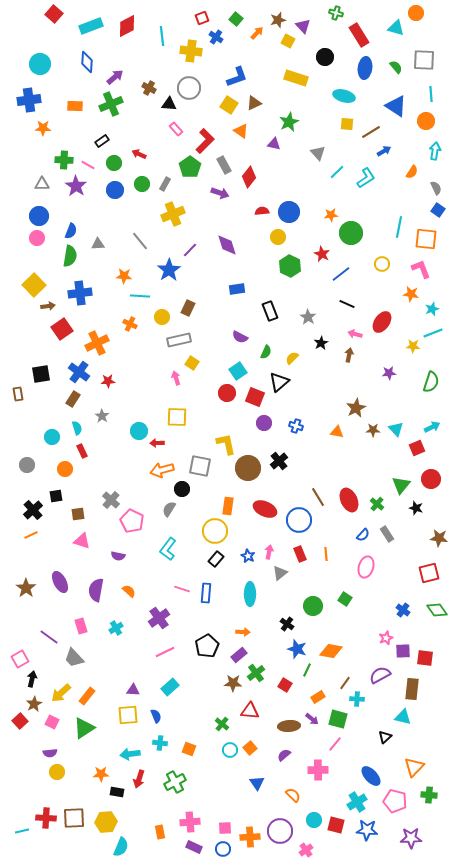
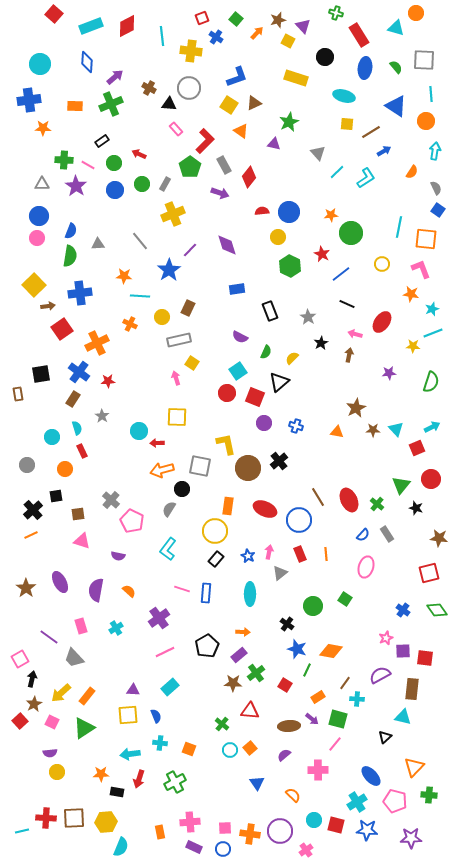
orange cross at (250, 837): moved 3 px up; rotated 12 degrees clockwise
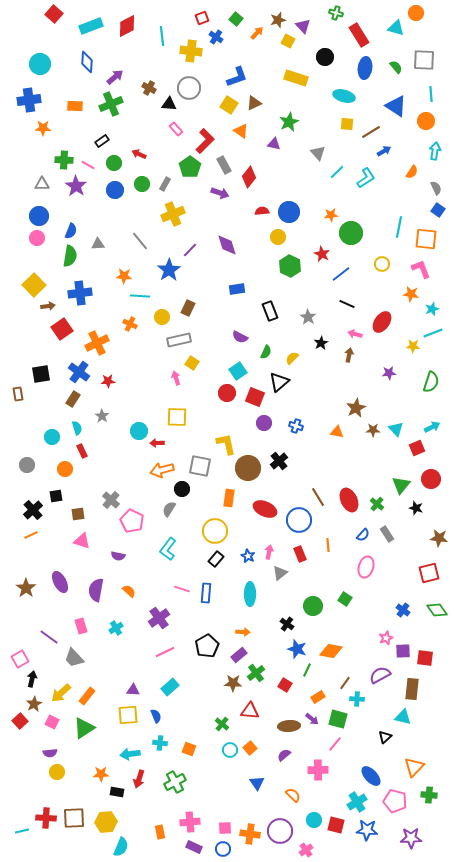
orange rectangle at (228, 506): moved 1 px right, 8 px up
orange line at (326, 554): moved 2 px right, 9 px up
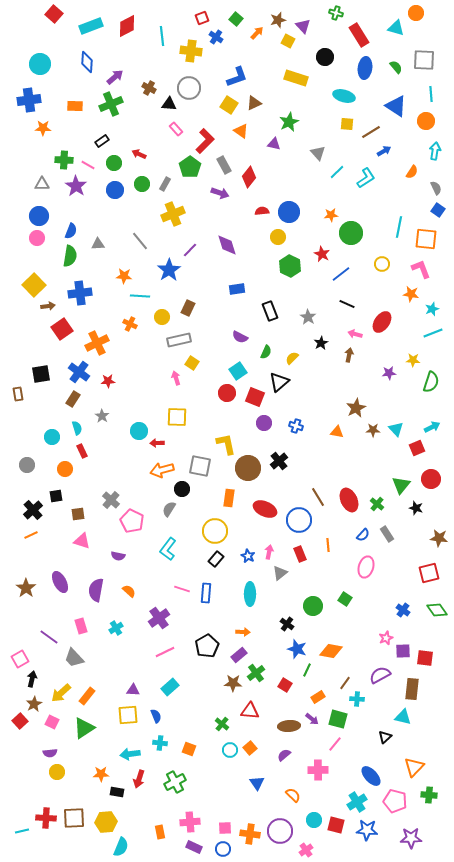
yellow star at (413, 346): moved 14 px down
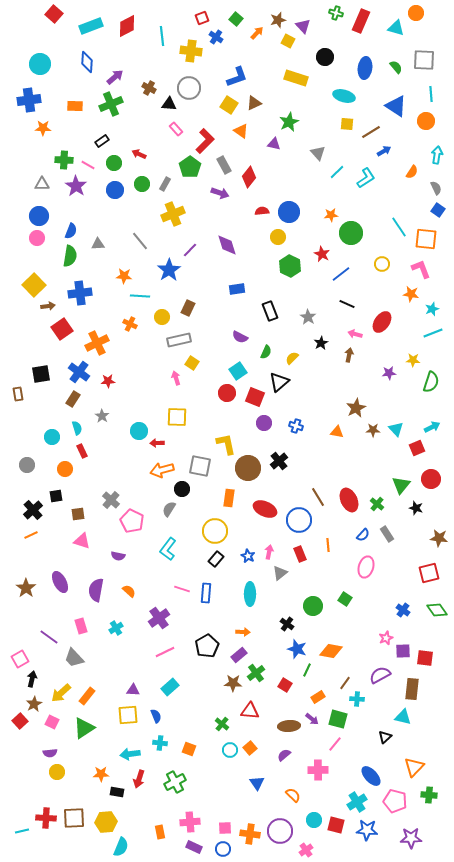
red rectangle at (359, 35): moved 2 px right, 14 px up; rotated 55 degrees clockwise
cyan arrow at (435, 151): moved 2 px right, 4 px down
cyan line at (399, 227): rotated 45 degrees counterclockwise
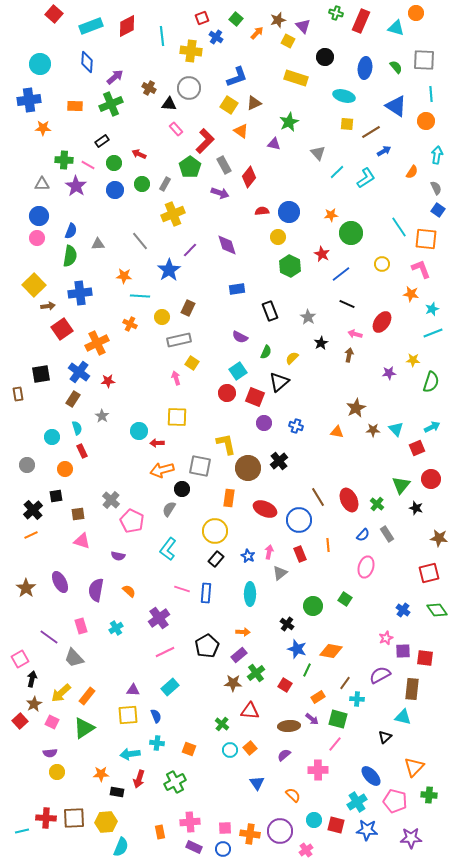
cyan cross at (160, 743): moved 3 px left
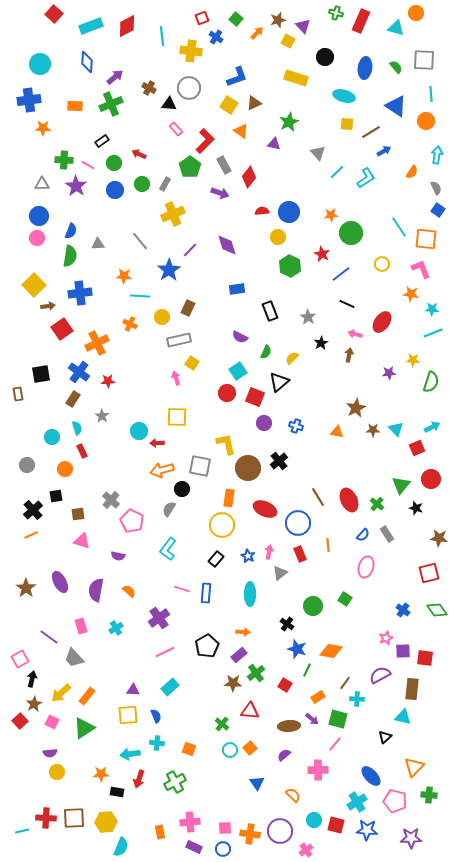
cyan star at (432, 309): rotated 24 degrees clockwise
blue circle at (299, 520): moved 1 px left, 3 px down
yellow circle at (215, 531): moved 7 px right, 6 px up
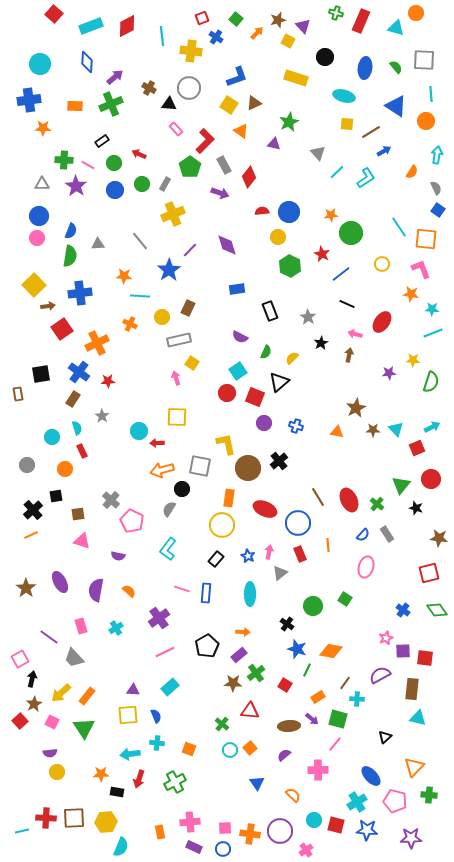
cyan triangle at (403, 717): moved 15 px right, 1 px down
green triangle at (84, 728): rotated 30 degrees counterclockwise
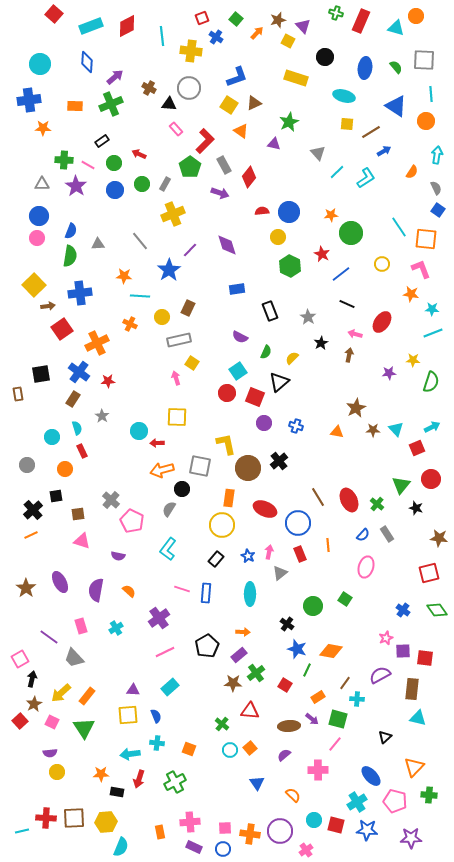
orange circle at (416, 13): moved 3 px down
